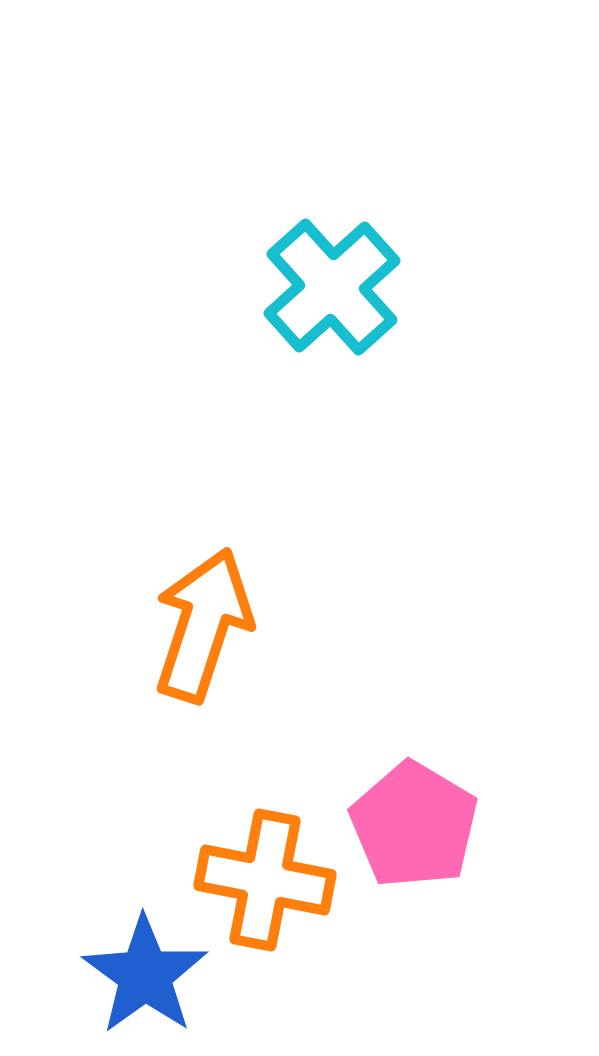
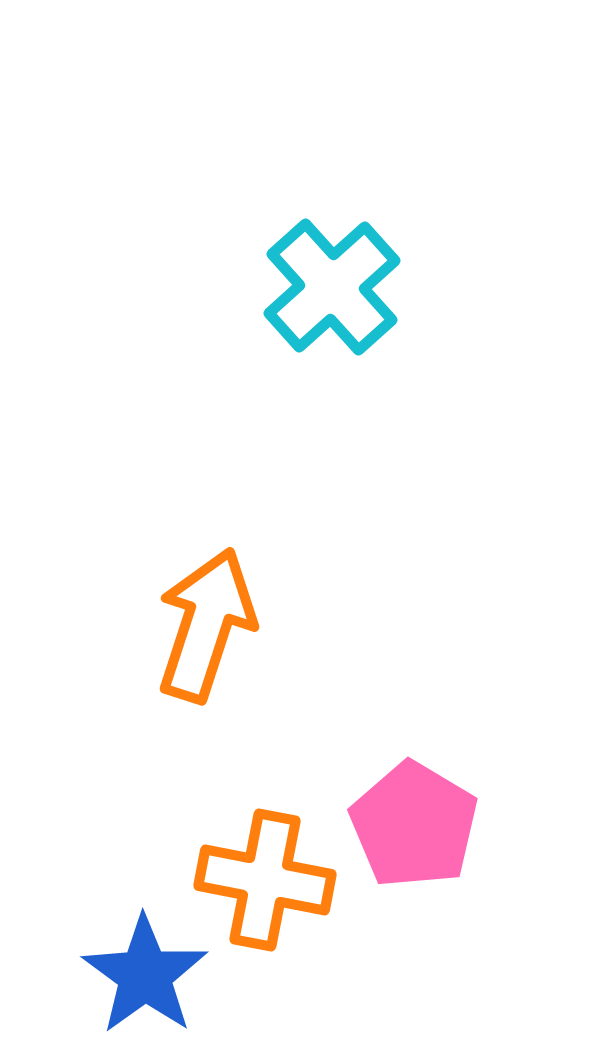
orange arrow: moved 3 px right
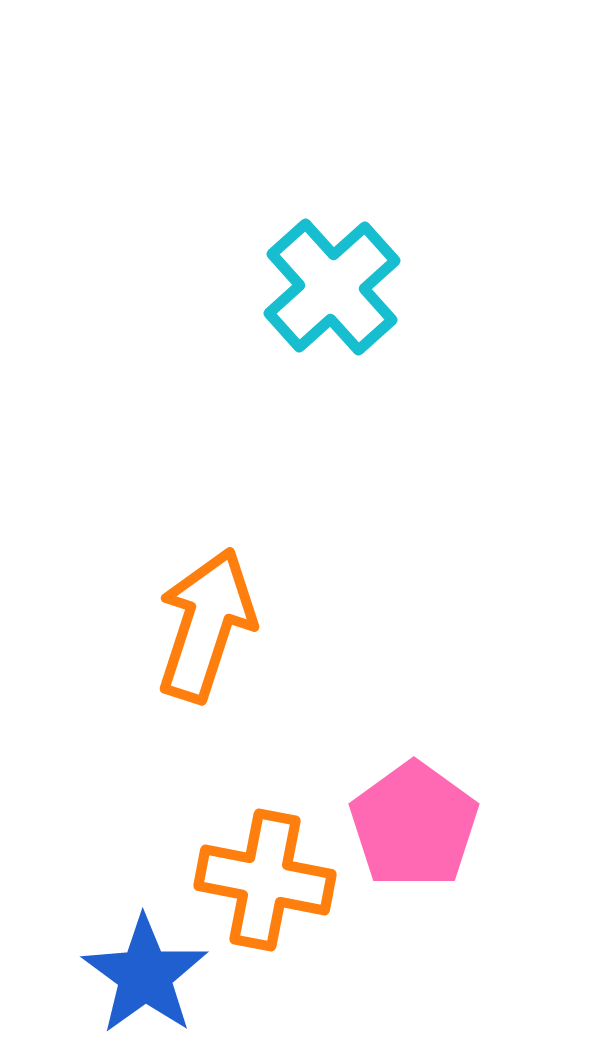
pink pentagon: rotated 5 degrees clockwise
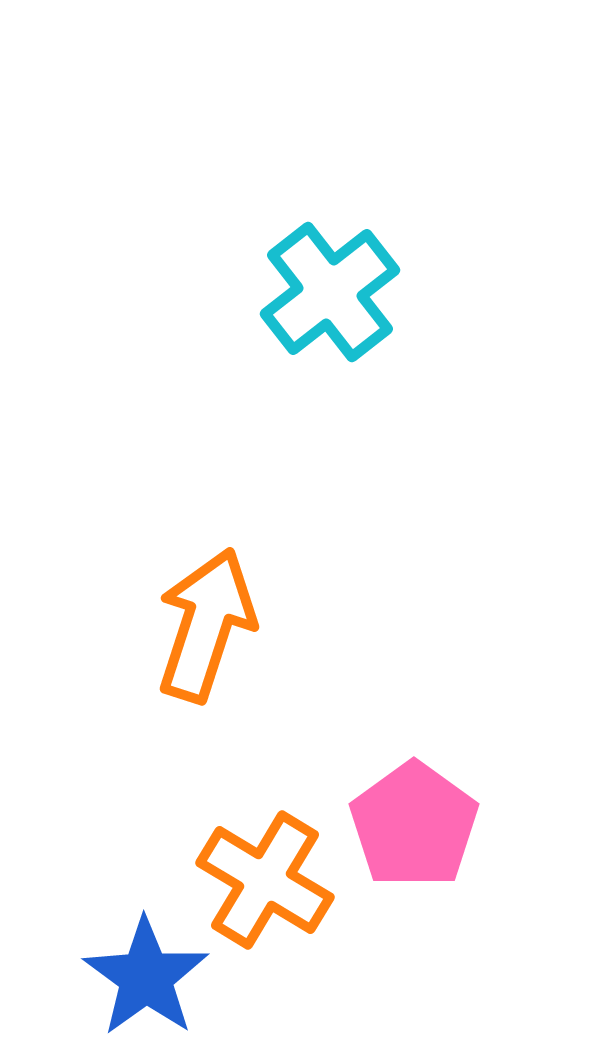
cyan cross: moved 2 px left, 5 px down; rotated 4 degrees clockwise
orange cross: rotated 20 degrees clockwise
blue star: moved 1 px right, 2 px down
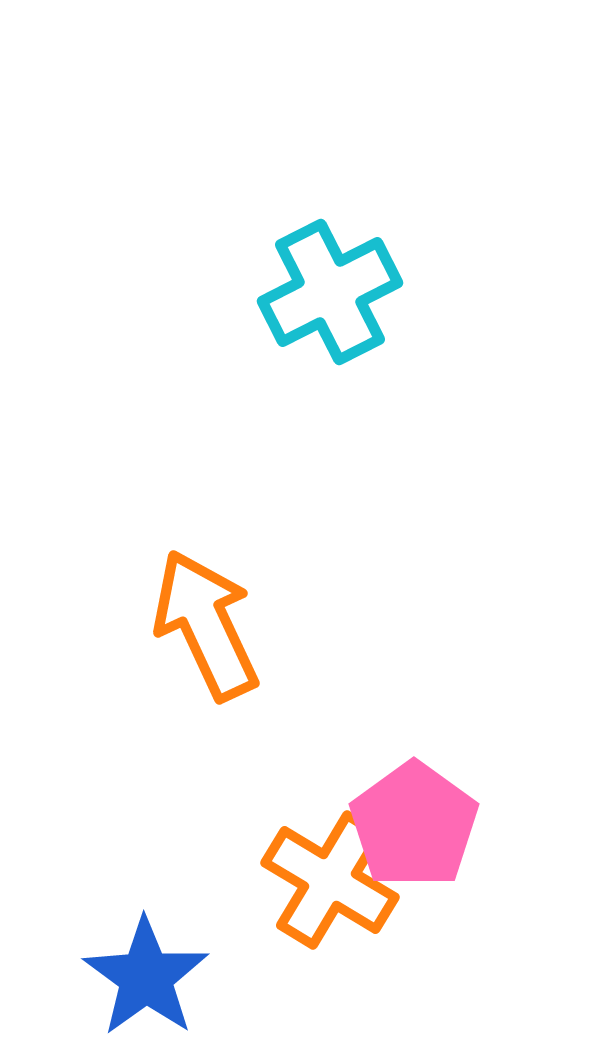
cyan cross: rotated 11 degrees clockwise
orange arrow: rotated 43 degrees counterclockwise
orange cross: moved 65 px right
